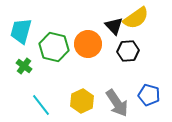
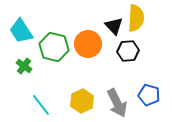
yellow semicircle: rotated 52 degrees counterclockwise
cyan trapezoid: rotated 48 degrees counterclockwise
gray arrow: rotated 8 degrees clockwise
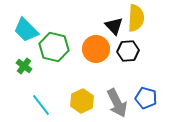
cyan trapezoid: moved 5 px right, 1 px up; rotated 12 degrees counterclockwise
orange circle: moved 8 px right, 5 px down
blue pentagon: moved 3 px left, 3 px down
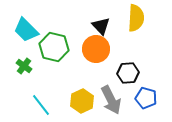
black triangle: moved 13 px left
black hexagon: moved 22 px down
gray arrow: moved 6 px left, 3 px up
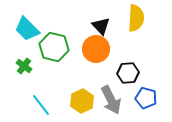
cyan trapezoid: moved 1 px right, 1 px up
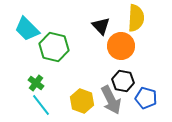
orange circle: moved 25 px right, 3 px up
green cross: moved 12 px right, 17 px down
black hexagon: moved 5 px left, 8 px down; rotated 15 degrees clockwise
yellow hexagon: rotated 15 degrees counterclockwise
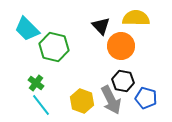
yellow semicircle: rotated 92 degrees counterclockwise
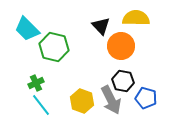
green cross: rotated 28 degrees clockwise
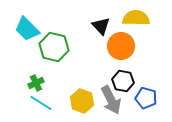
cyan line: moved 2 px up; rotated 20 degrees counterclockwise
